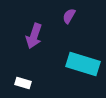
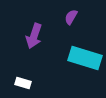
purple semicircle: moved 2 px right, 1 px down
cyan rectangle: moved 2 px right, 6 px up
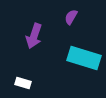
cyan rectangle: moved 1 px left
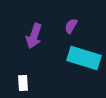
purple semicircle: moved 9 px down
white rectangle: rotated 70 degrees clockwise
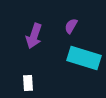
white rectangle: moved 5 px right
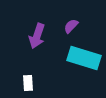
purple semicircle: rotated 14 degrees clockwise
purple arrow: moved 3 px right
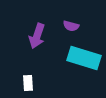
purple semicircle: rotated 119 degrees counterclockwise
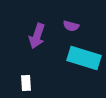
white rectangle: moved 2 px left
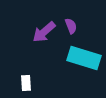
purple semicircle: rotated 126 degrees counterclockwise
purple arrow: moved 7 px right, 4 px up; rotated 30 degrees clockwise
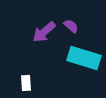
purple semicircle: rotated 28 degrees counterclockwise
